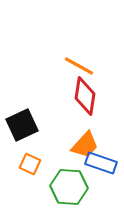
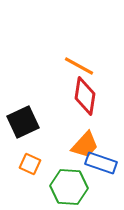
black square: moved 1 px right, 3 px up
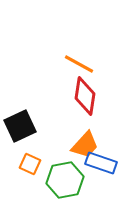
orange line: moved 2 px up
black square: moved 3 px left, 4 px down
green hexagon: moved 4 px left, 7 px up; rotated 15 degrees counterclockwise
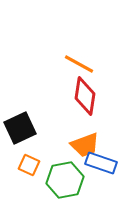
black square: moved 2 px down
orange trapezoid: rotated 28 degrees clockwise
orange square: moved 1 px left, 1 px down
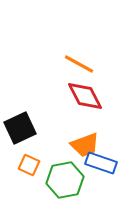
red diamond: rotated 36 degrees counterclockwise
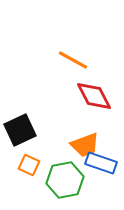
orange line: moved 6 px left, 4 px up
red diamond: moved 9 px right
black square: moved 2 px down
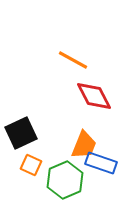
black square: moved 1 px right, 3 px down
orange trapezoid: moved 1 px left; rotated 48 degrees counterclockwise
orange square: moved 2 px right
green hexagon: rotated 12 degrees counterclockwise
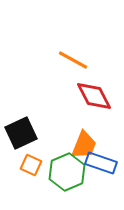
green hexagon: moved 2 px right, 8 px up
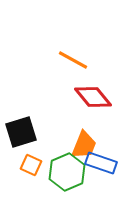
red diamond: moved 1 px left, 1 px down; rotated 12 degrees counterclockwise
black square: moved 1 px up; rotated 8 degrees clockwise
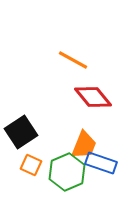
black square: rotated 16 degrees counterclockwise
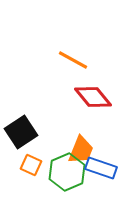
orange trapezoid: moved 3 px left, 5 px down
blue rectangle: moved 5 px down
